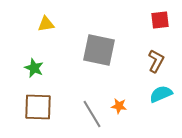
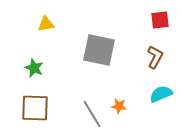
brown L-shape: moved 1 px left, 4 px up
brown square: moved 3 px left, 1 px down
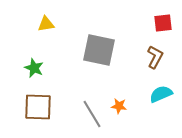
red square: moved 3 px right, 3 px down
brown square: moved 3 px right, 1 px up
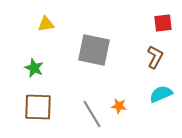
gray square: moved 5 px left
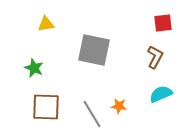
brown square: moved 8 px right
